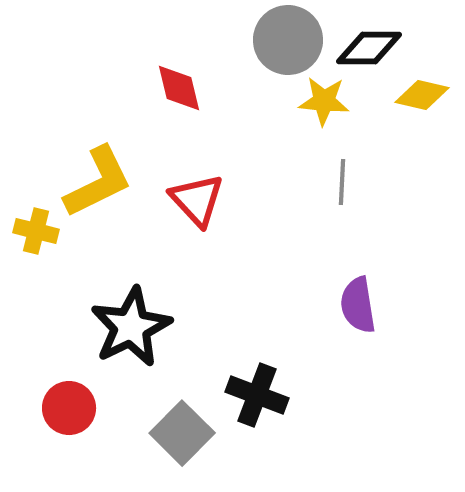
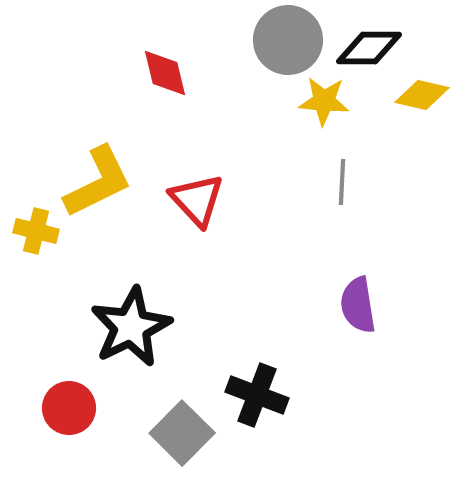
red diamond: moved 14 px left, 15 px up
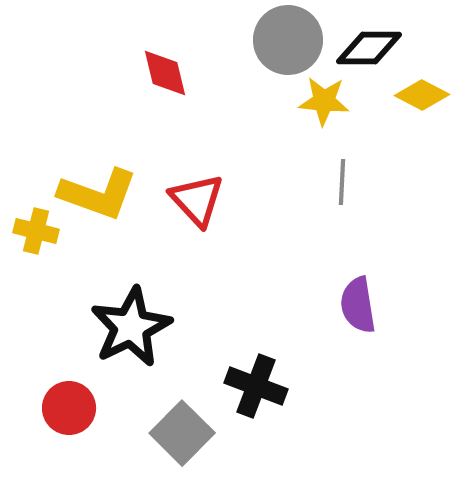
yellow diamond: rotated 14 degrees clockwise
yellow L-shape: moved 12 px down; rotated 46 degrees clockwise
black cross: moved 1 px left, 9 px up
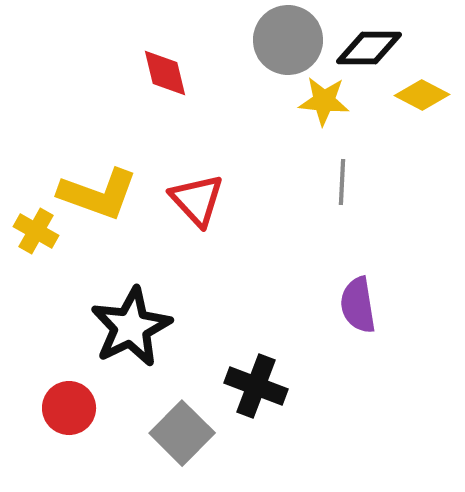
yellow cross: rotated 15 degrees clockwise
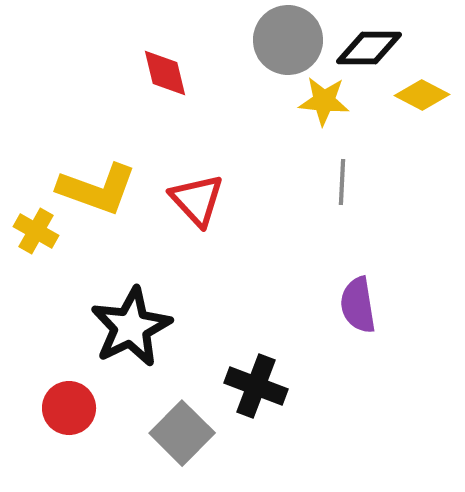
yellow L-shape: moved 1 px left, 5 px up
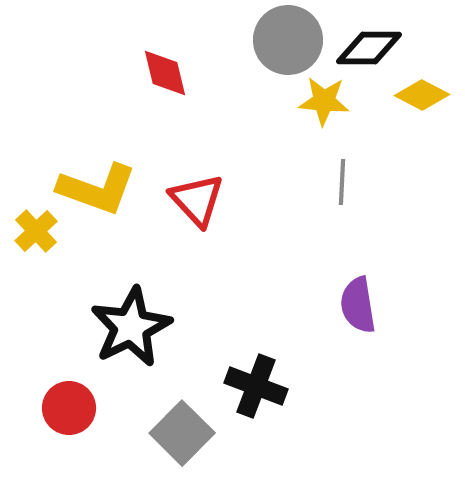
yellow cross: rotated 18 degrees clockwise
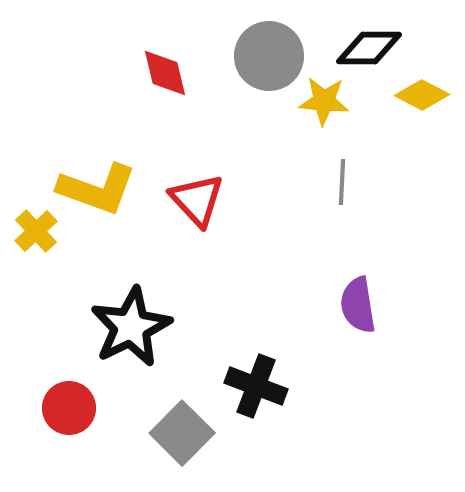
gray circle: moved 19 px left, 16 px down
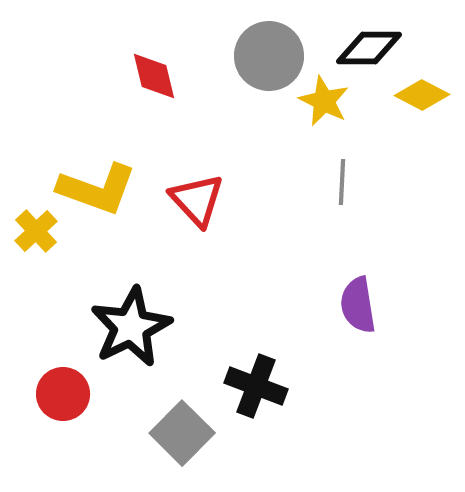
red diamond: moved 11 px left, 3 px down
yellow star: rotated 21 degrees clockwise
red circle: moved 6 px left, 14 px up
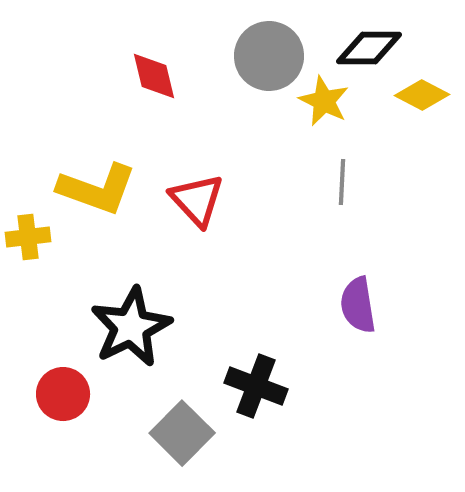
yellow cross: moved 8 px left, 6 px down; rotated 36 degrees clockwise
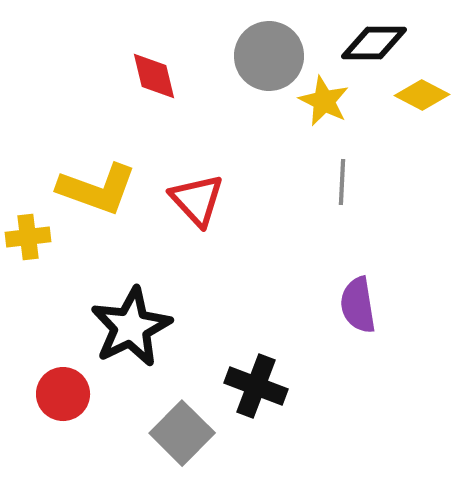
black diamond: moved 5 px right, 5 px up
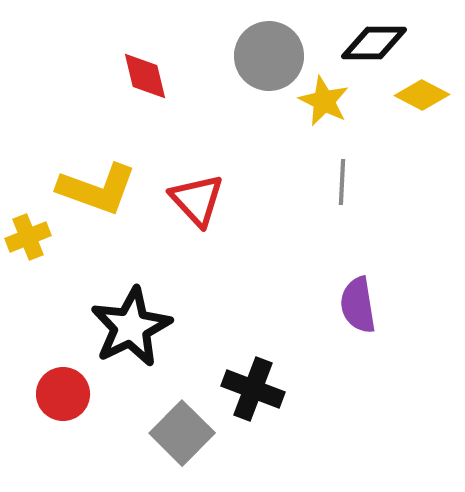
red diamond: moved 9 px left
yellow cross: rotated 15 degrees counterclockwise
black cross: moved 3 px left, 3 px down
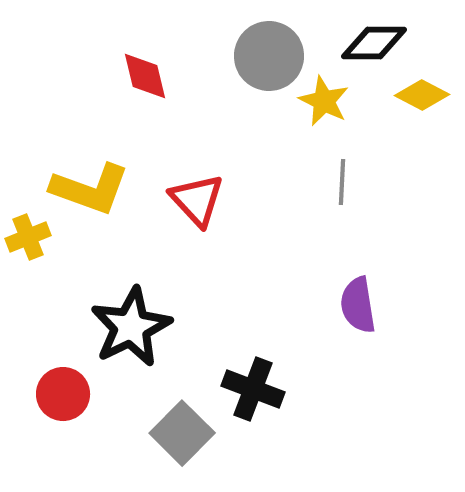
yellow L-shape: moved 7 px left
